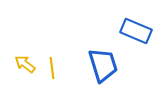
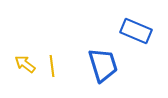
yellow line: moved 2 px up
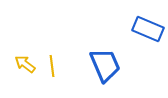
blue rectangle: moved 12 px right, 2 px up
blue trapezoid: moved 2 px right; rotated 6 degrees counterclockwise
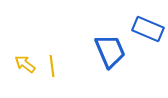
blue trapezoid: moved 5 px right, 14 px up
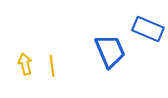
yellow arrow: rotated 40 degrees clockwise
